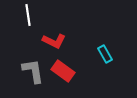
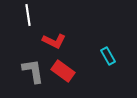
cyan rectangle: moved 3 px right, 2 px down
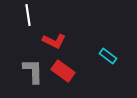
cyan rectangle: rotated 24 degrees counterclockwise
gray L-shape: rotated 8 degrees clockwise
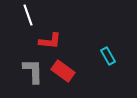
white line: rotated 10 degrees counterclockwise
red L-shape: moved 4 px left; rotated 20 degrees counterclockwise
cyan rectangle: rotated 24 degrees clockwise
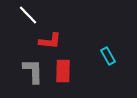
white line: rotated 25 degrees counterclockwise
red rectangle: rotated 55 degrees clockwise
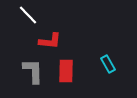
cyan rectangle: moved 8 px down
red rectangle: moved 3 px right
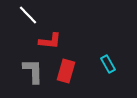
red rectangle: rotated 15 degrees clockwise
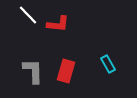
red L-shape: moved 8 px right, 17 px up
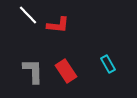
red L-shape: moved 1 px down
red rectangle: rotated 50 degrees counterclockwise
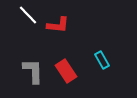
cyan rectangle: moved 6 px left, 4 px up
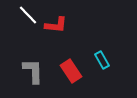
red L-shape: moved 2 px left
red rectangle: moved 5 px right
